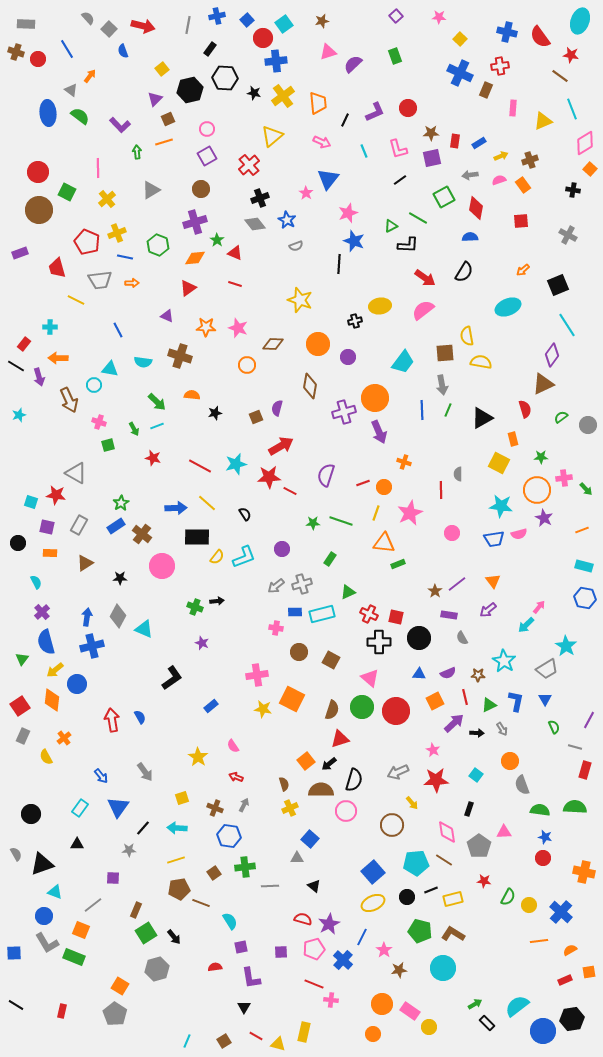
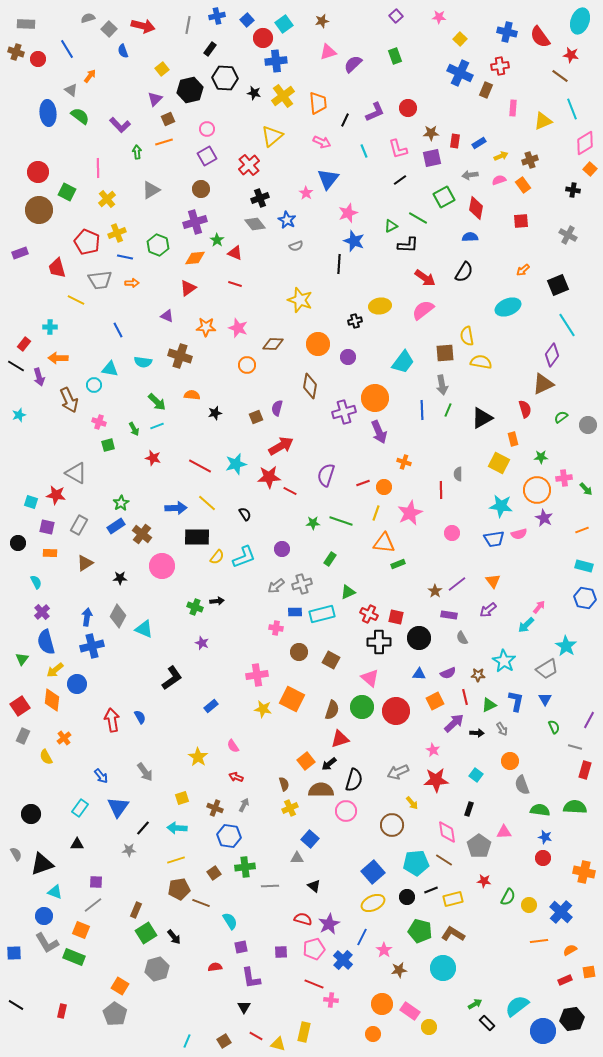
gray semicircle at (88, 18): rotated 64 degrees counterclockwise
purple square at (113, 878): moved 17 px left, 4 px down
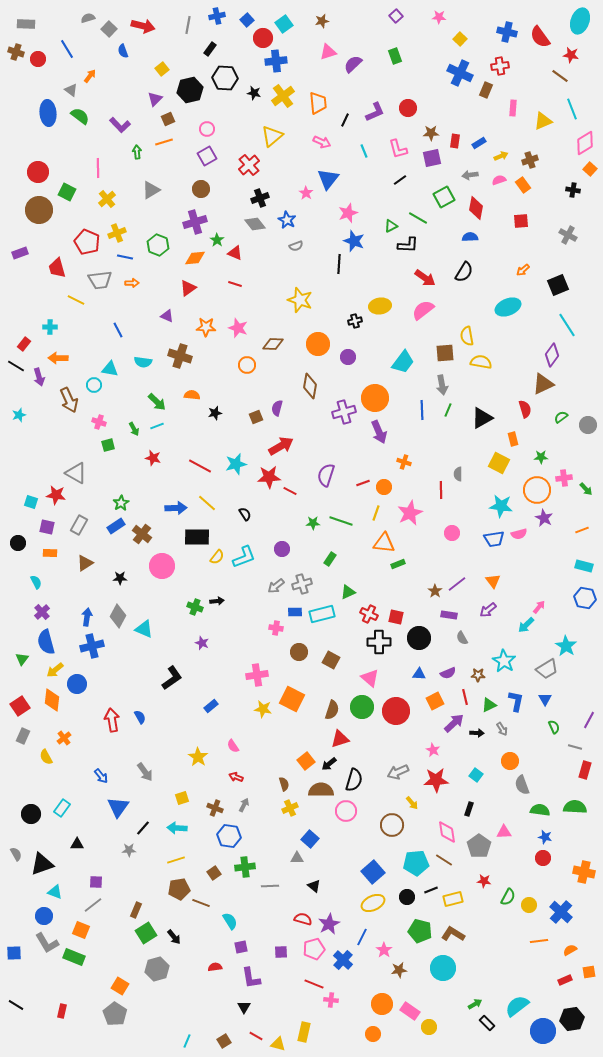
cyan rectangle at (80, 808): moved 18 px left
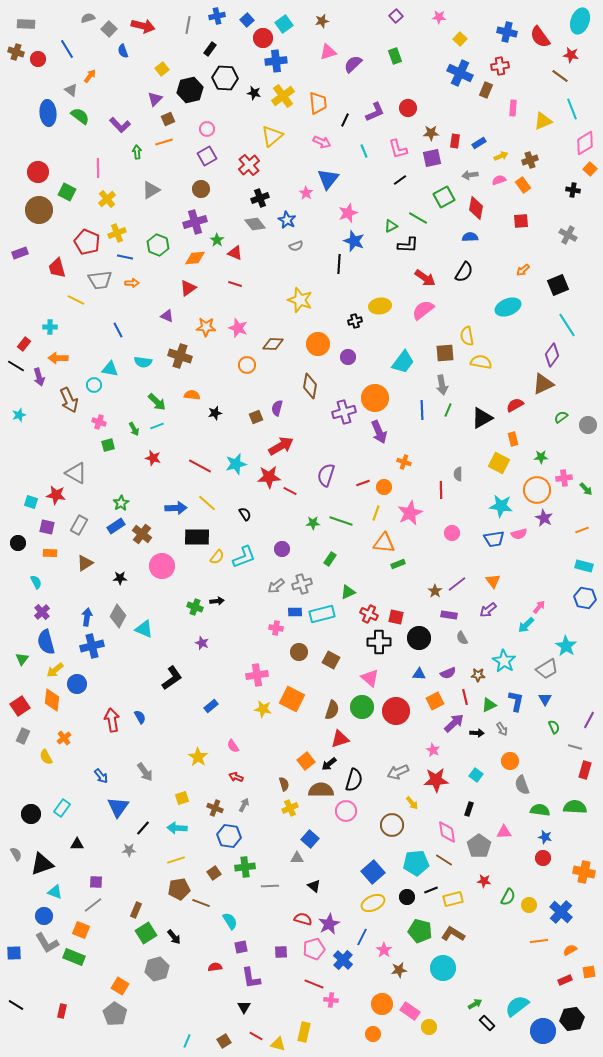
red semicircle at (525, 409): moved 10 px left, 4 px up; rotated 102 degrees counterclockwise
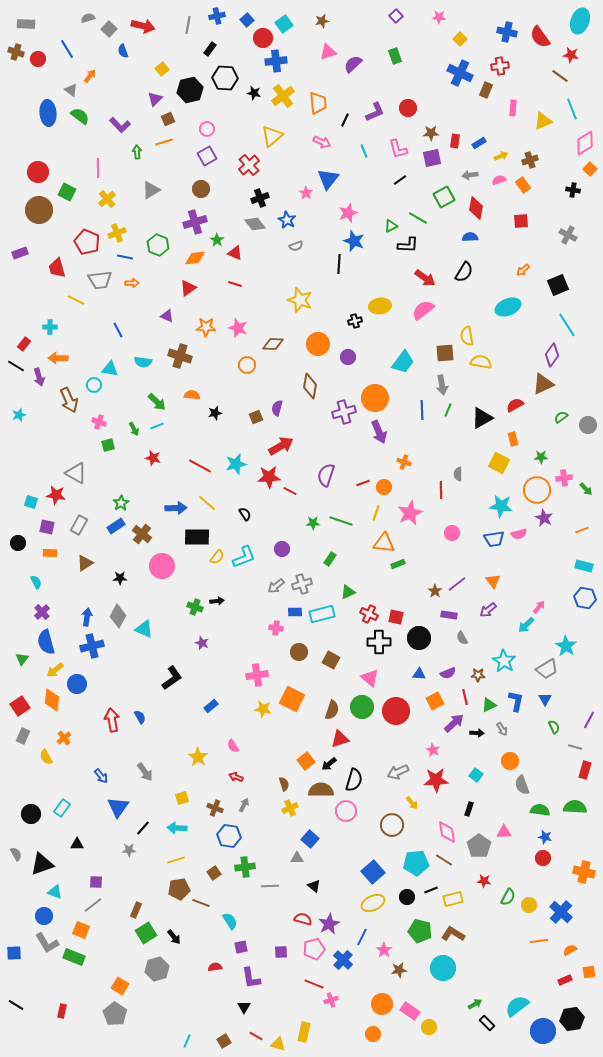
pink cross at (331, 1000): rotated 24 degrees counterclockwise
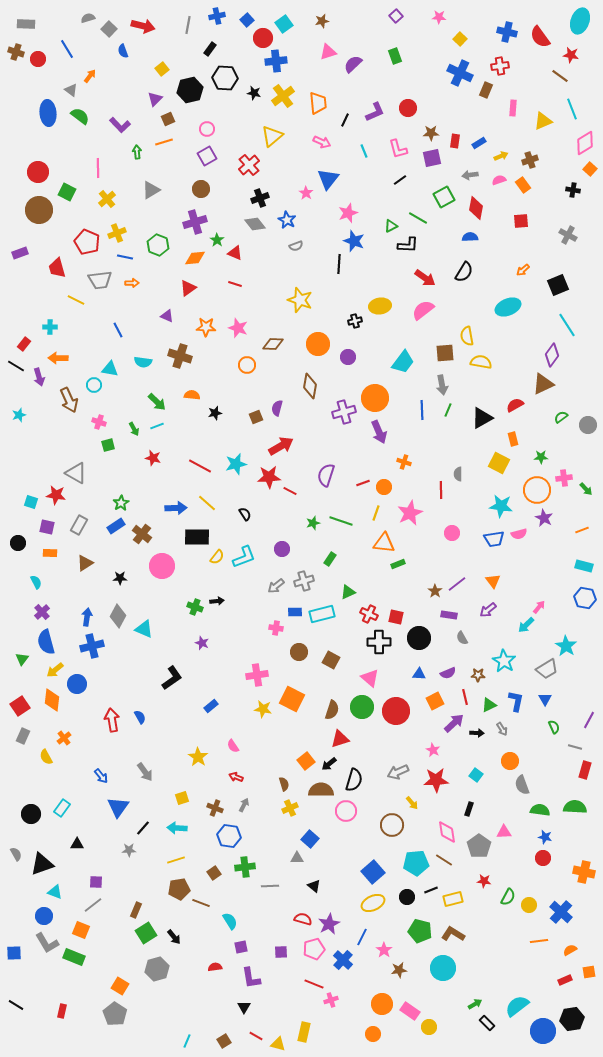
green star at (313, 523): rotated 16 degrees counterclockwise
gray cross at (302, 584): moved 2 px right, 3 px up
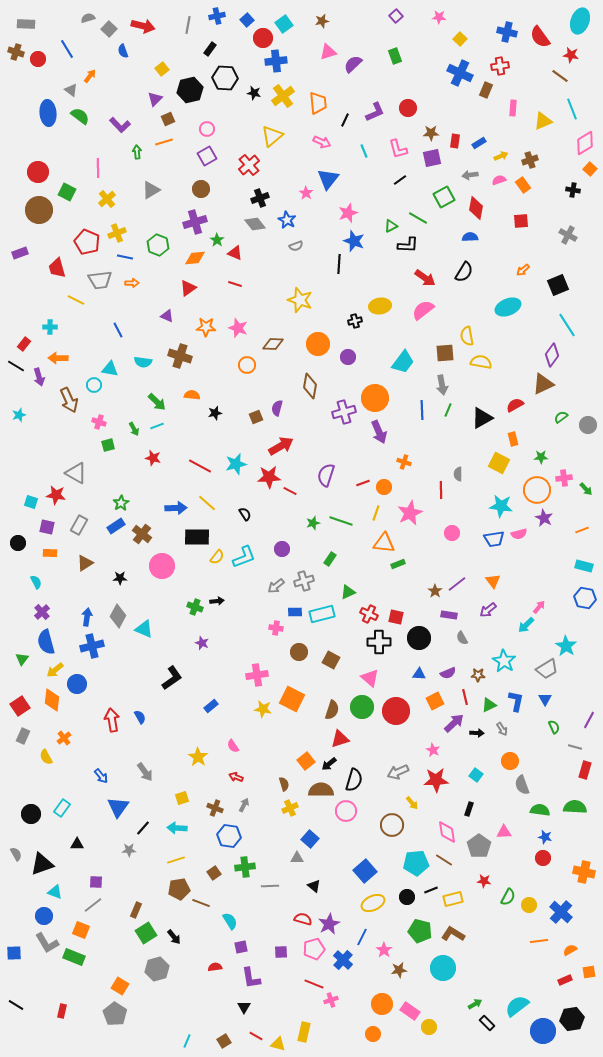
blue square at (373, 872): moved 8 px left, 1 px up
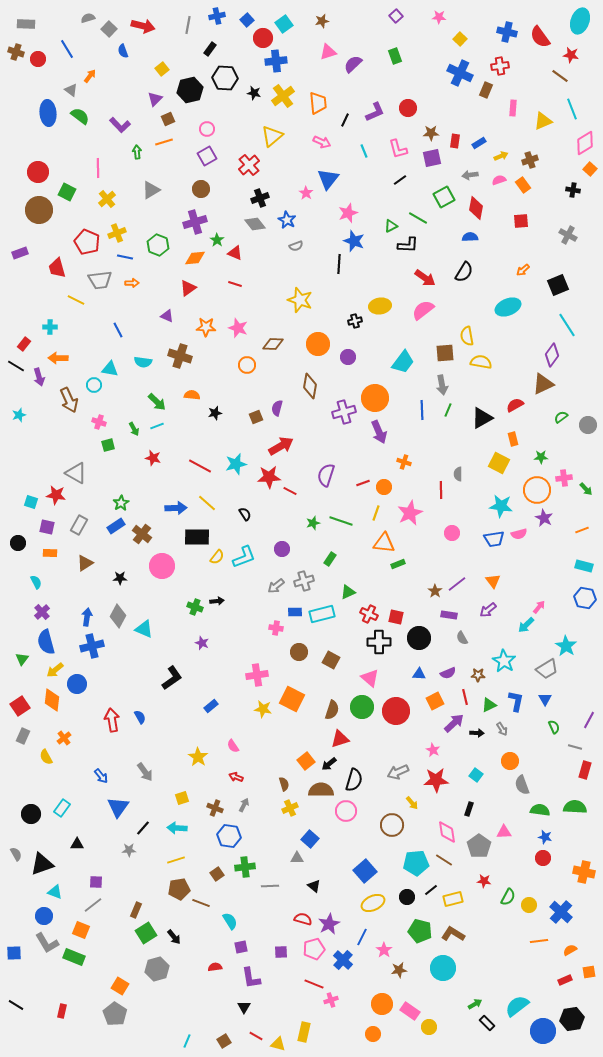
brown square at (214, 873): moved 3 px right, 1 px down
black line at (431, 890): rotated 16 degrees counterclockwise
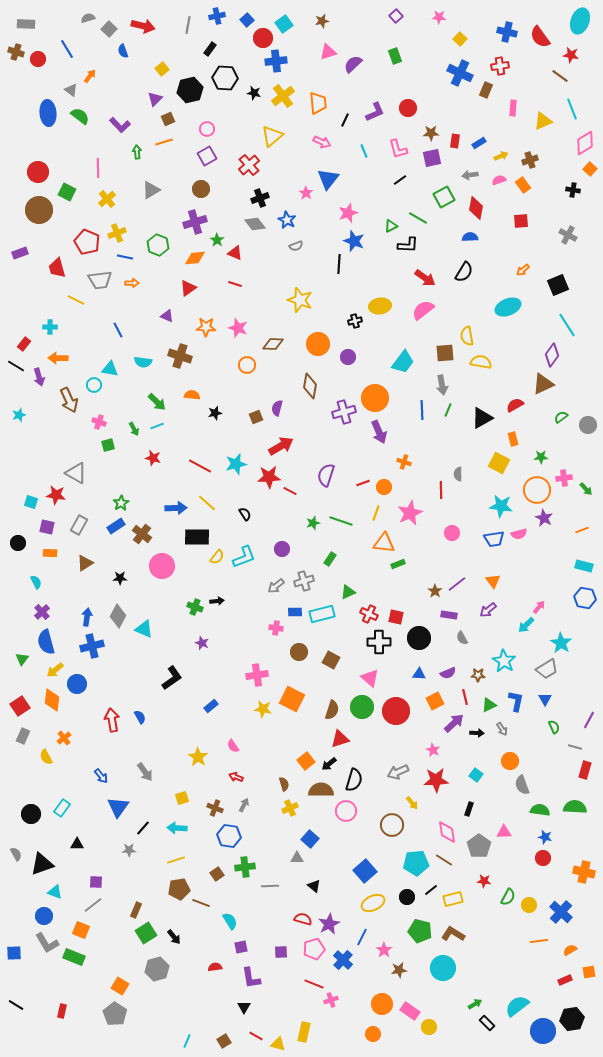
cyan star at (566, 646): moved 5 px left, 3 px up
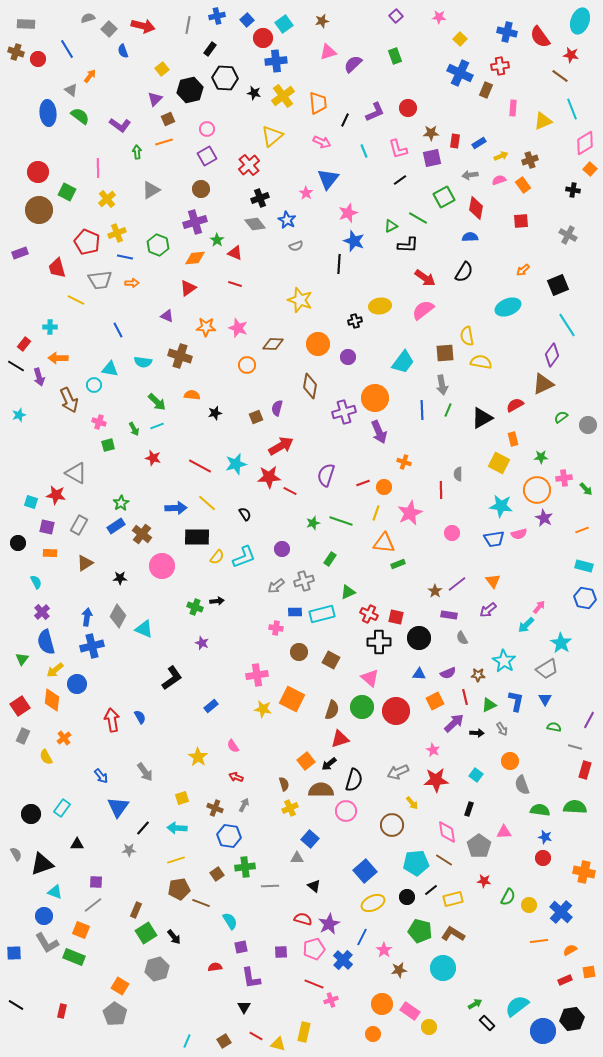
purple L-shape at (120, 125): rotated 10 degrees counterclockwise
green semicircle at (554, 727): rotated 56 degrees counterclockwise
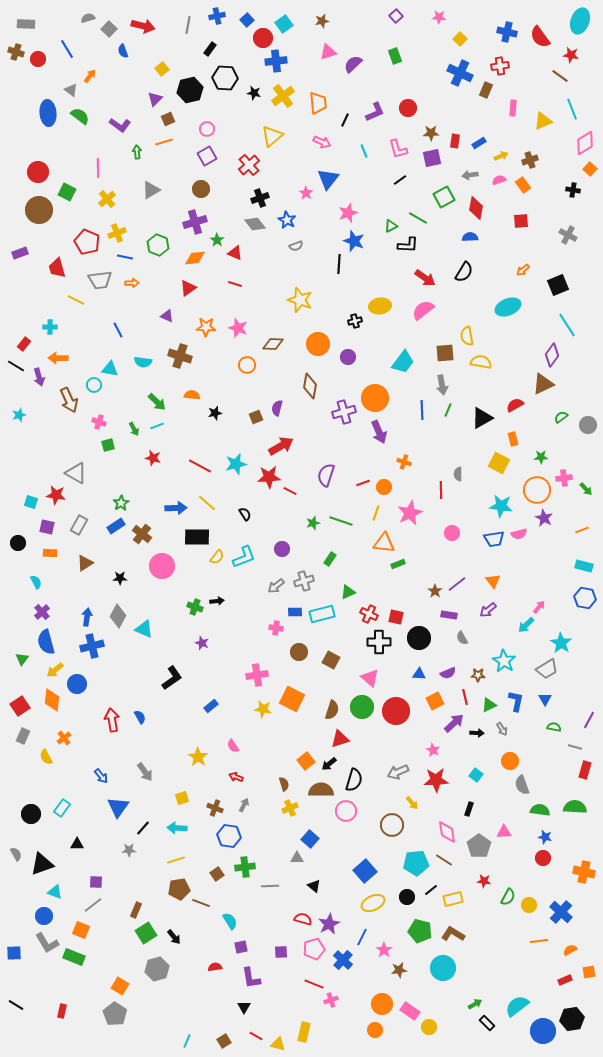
orange circle at (373, 1034): moved 2 px right, 4 px up
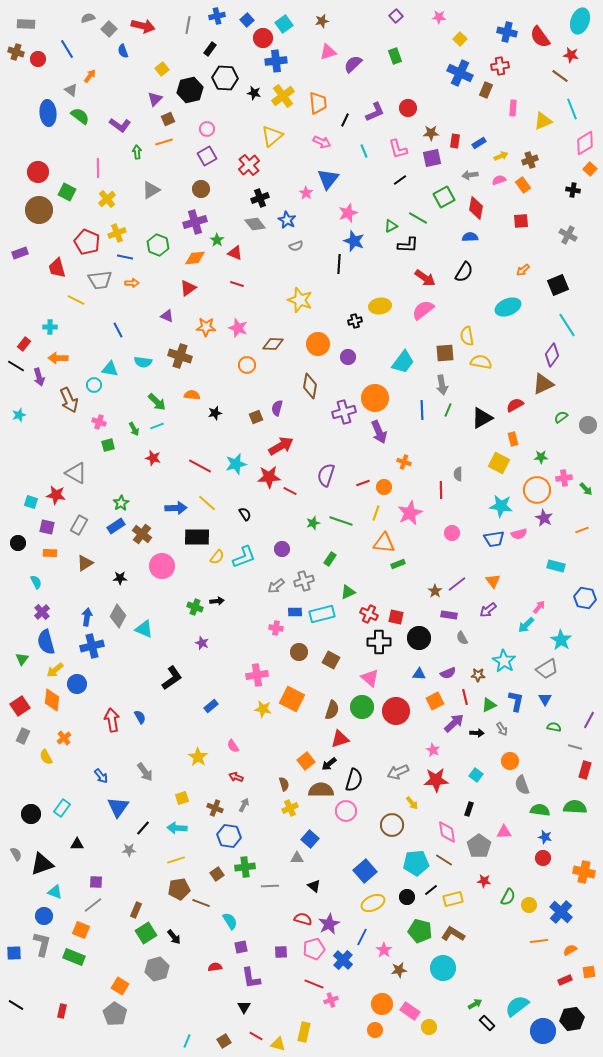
red line at (235, 284): moved 2 px right
cyan rectangle at (584, 566): moved 28 px left
cyan star at (561, 643): moved 3 px up
gray L-shape at (47, 943): moved 5 px left, 1 px down; rotated 135 degrees counterclockwise
